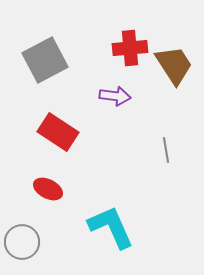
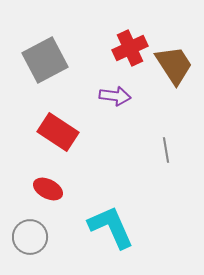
red cross: rotated 20 degrees counterclockwise
gray circle: moved 8 px right, 5 px up
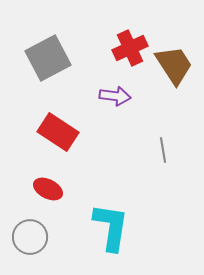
gray square: moved 3 px right, 2 px up
gray line: moved 3 px left
cyan L-shape: rotated 33 degrees clockwise
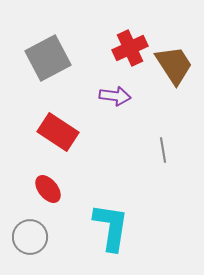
red ellipse: rotated 24 degrees clockwise
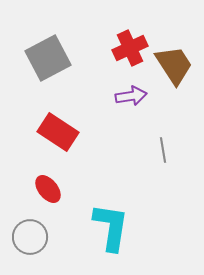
purple arrow: moved 16 px right; rotated 16 degrees counterclockwise
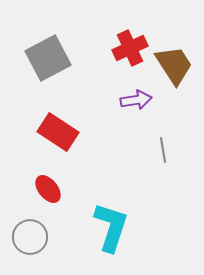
purple arrow: moved 5 px right, 4 px down
cyan L-shape: rotated 9 degrees clockwise
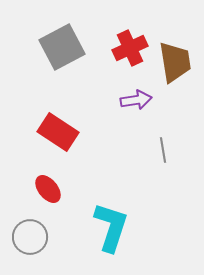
gray square: moved 14 px right, 11 px up
brown trapezoid: moved 1 px right, 3 px up; rotated 24 degrees clockwise
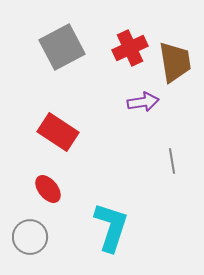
purple arrow: moved 7 px right, 2 px down
gray line: moved 9 px right, 11 px down
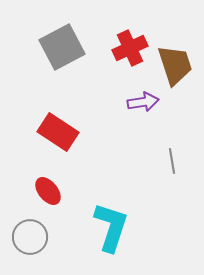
brown trapezoid: moved 3 px down; rotated 9 degrees counterclockwise
red ellipse: moved 2 px down
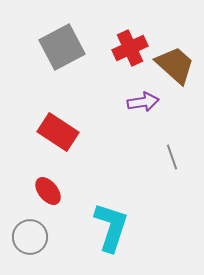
brown trapezoid: rotated 30 degrees counterclockwise
gray line: moved 4 px up; rotated 10 degrees counterclockwise
